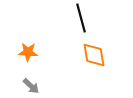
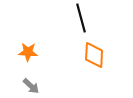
orange diamond: rotated 12 degrees clockwise
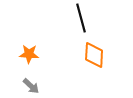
orange star: moved 1 px right, 2 px down
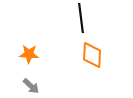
black line: rotated 8 degrees clockwise
orange diamond: moved 2 px left
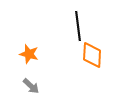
black line: moved 3 px left, 8 px down
orange star: rotated 12 degrees clockwise
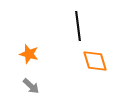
orange diamond: moved 3 px right, 6 px down; rotated 20 degrees counterclockwise
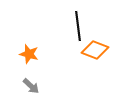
orange diamond: moved 11 px up; rotated 52 degrees counterclockwise
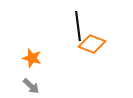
orange diamond: moved 3 px left, 6 px up
orange star: moved 3 px right, 4 px down
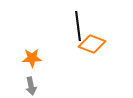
orange star: rotated 18 degrees counterclockwise
gray arrow: rotated 36 degrees clockwise
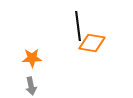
orange diamond: moved 1 px up; rotated 12 degrees counterclockwise
